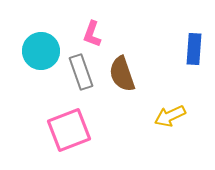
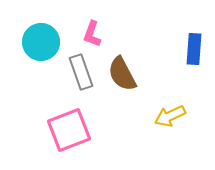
cyan circle: moved 9 px up
brown semicircle: rotated 9 degrees counterclockwise
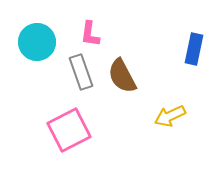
pink L-shape: moved 2 px left; rotated 12 degrees counterclockwise
cyan circle: moved 4 px left
blue rectangle: rotated 8 degrees clockwise
brown semicircle: moved 2 px down
pink square: rotated 6 degrees counterclockwise
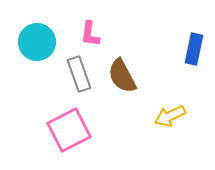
gray rectangle: moved 2 px left, 2 px down
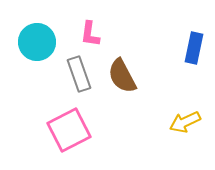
blue rectangle: moved 1 px up
yellow arrow: moved 15 px right, 6 px down
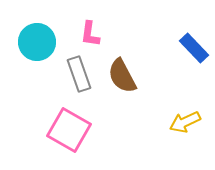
blue rectangle: rotated 56 degrees counterclockwise
pink square: rotated 33 degrees counterclockwise
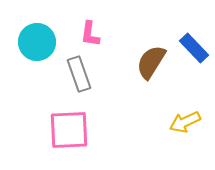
brown semicircle: moved 29 px right, 14 px up; rotated 60 degrees clockwise
pink square: rotated 33 degrees counterclockwise
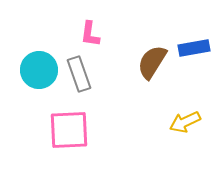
cyan circle: moved 2 px right, 28 px down
blue rectangle: rotated 56 degrees counterclockwise
brown semicircle: moved 1 px right
